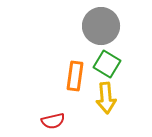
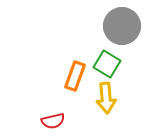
gray circle: moved 21 px right
orange rectangle: rotated 12 degrees clockwise
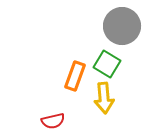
yellow arrow: moved 2 px left
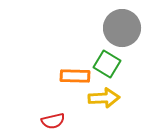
gray circle: moved 2 px down
orange rectangle: rotated 72 degrees clockwise
yellow arrow: rotated 88 degrees counterclockwise
